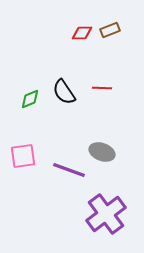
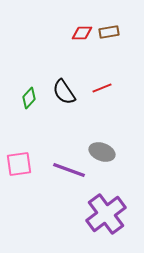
brown rectangle: moved 1 px left, 2 px down; rotated 12 degrees clockwise
red line: rotated 24 degrees counterclockwise
green diamond: moved 1 px left, 1 px up; rotated 25 degrees counterclockwise
pink square: moved 4 px left, 8 px down
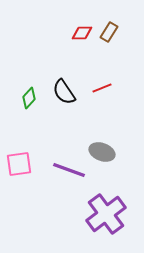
brown rectangle: rotated 48 degrees counterclockwise
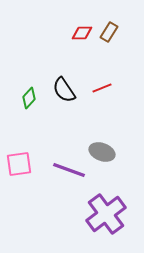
black semicircle: moved 2 px up
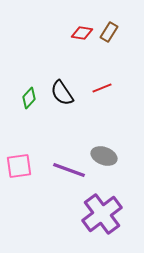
red diamond: rotated 10 degrees clockwise
black semicircle: moved 2 px left, 3 px down
gray ellipse: moved 2 px right, 4 px down
pink square: moved 2 px down
purple cross: moved 4 px left
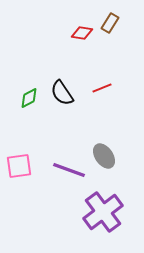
brown rectangle: moved 1 px right, 9 px up
green diamond: rotated 20 degrees clockwise
gray ellipse: rotated 35 degrees clockwise
purple cross: moved 1 px right, 2 px up
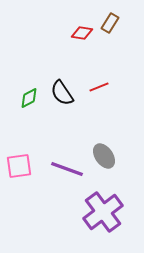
red line: moved 3 px left, 1 px up
purple line: moved 2 px left, 1 px up
